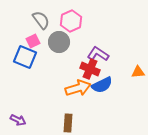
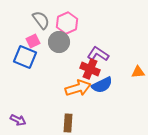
pink hexagon: moved 4 px left, 2 px down
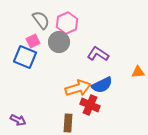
red cross: moved 36 px down
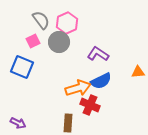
blue square: moved 3 px left, 10 px down
blue semicircle: moved 1 px left, 4 px up
purple arrow: moved 3 px down
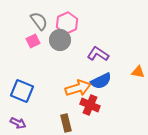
gray semicircle: moved 2 px left, 1 px down
gray circle: moved 1 px right, 2 px up
blue square: moved 24 px down
orange triangle: rotated 16 degrees clockwise
brown rectangle: moved 2 px left; rotated 18 degrees counterclockwise
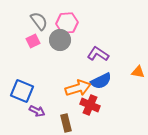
pink hexagon: rotated 20 degrees clockwise
purple arrow: moved 19 px right, 12 px up
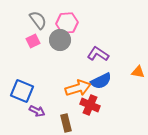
gray semicircle: moved 1 px left, 1 px up
